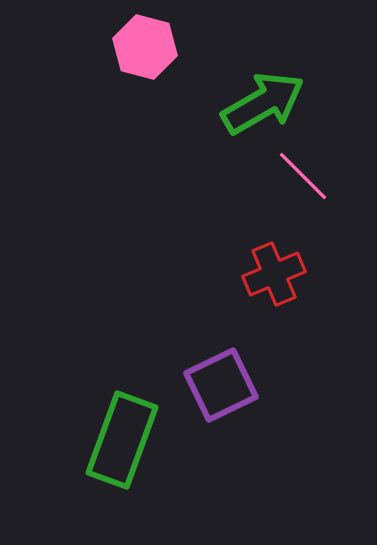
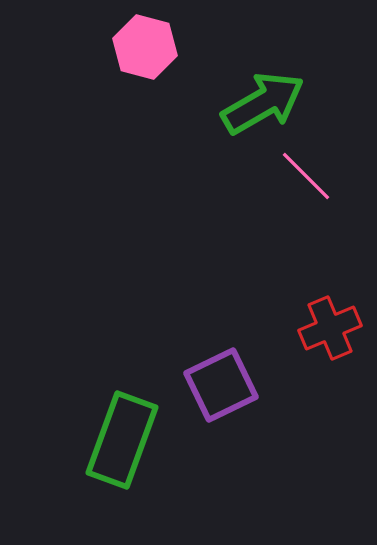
pink line: moved 3 px right
red cross: moved 56 px right, 54 px down
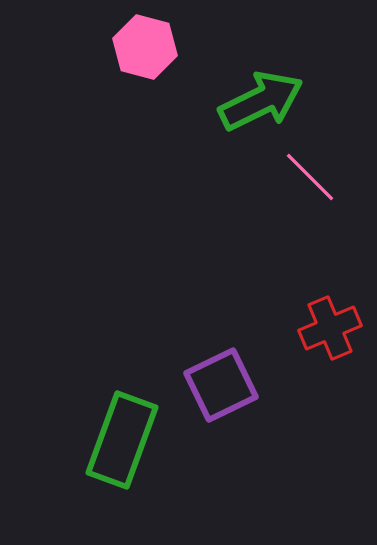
green arrow: moved 2 px left, 2 px up; rotated 4 degrees clockwise
pink line: moved 4 px right, 1 px down
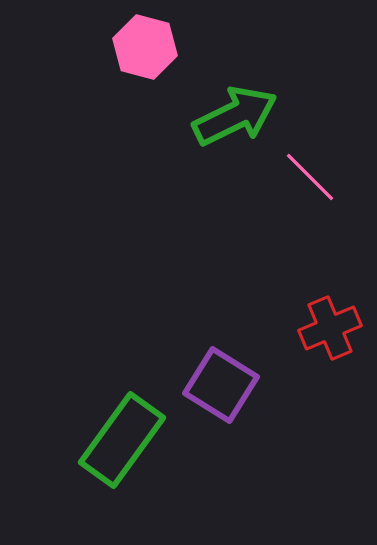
green arrow: moved 26 px left, 15 px down
purple square: rotated 32 degrees counterclockwise
green rectangle: rotated 16 degrees clockwise
